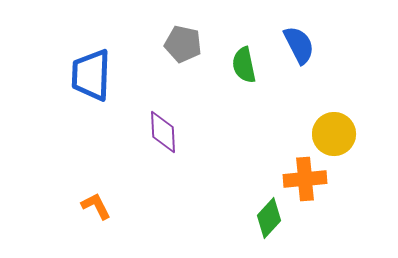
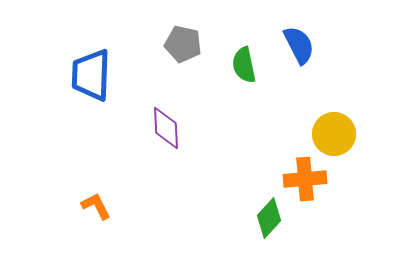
purple diamond: moved 3 px right, 4 px up
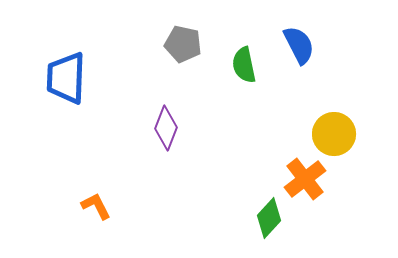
blue trapezoid: moved 25 px left, 3 px down
purple diamond: rotated 24 degrees clockwise
orange cross: rotated 33 degrees counterclockwise
